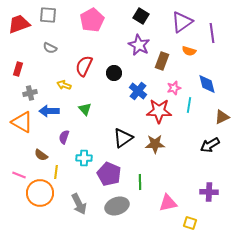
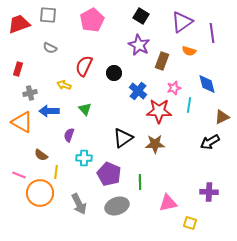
purple semicircle: moved 5 px right, 2 px up
black arrow: moved 3 px up
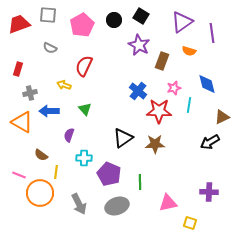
pink pentagon: moved 10 px left, 5 px down
black circle: moved 53 px up
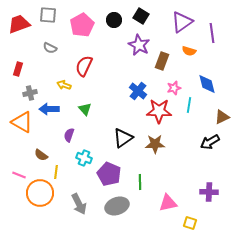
blue arrow: moved 2 px up
cyan cross: rotated 21 degrees clockwise
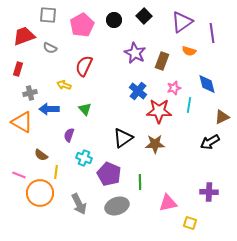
black square: moved 3 px right; rotated 14 degrees clockwise
red trapezoid: moved 5 px right, 12 px down
purple star: moved 4 px left, 8 px down
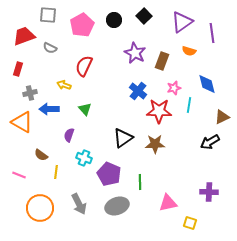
orange circle: moved 15 px down
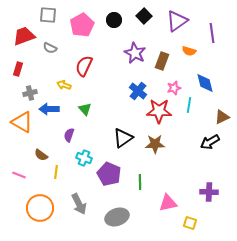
purple triangle: moved 5 px left, 1 px up
blue diamond: moved 2 px left, 1 px up
gray ellipse: moved 11 px down
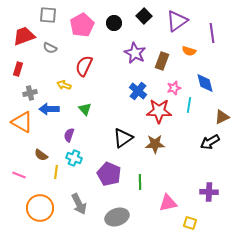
black circle: moved 3 px down
cyan cross: moved 10 px left
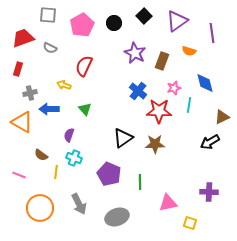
red trapezoid: moved 1 px left, 2 px down
